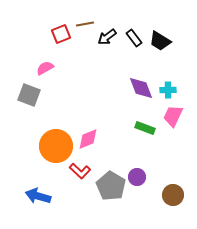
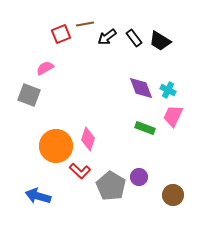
cyan cross: rotated 28 degrees clockwise
pink diamond: rotated 50 degrees counterclockwise
purple circle: moved 2 px right
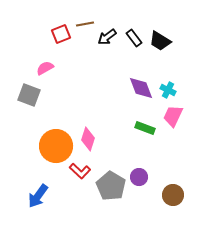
blue arrow: rotated 70 degrees counterclockwise
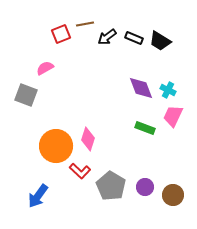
black rectangle: rotated 30 degrees counterclockwise
gray square: moved 3 px left
purple circle: moved 6 px right, 10 px down
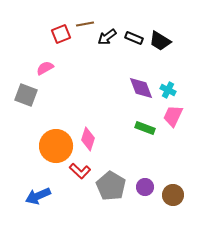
blue arrow: rotated 30 degrees clockwise
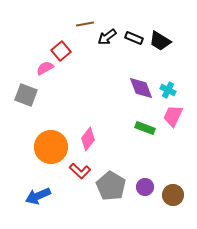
red square: moved 17 px down; rotated 18 degrees counterclockwise
pink diamond: rotated 20 degrees clockwise
orange circle: moved 5 px left, 1 px down
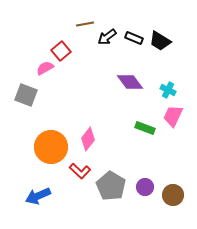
purple diamond: moved 11 px left, 6 px up; rotated 16 degrees counterclockwise
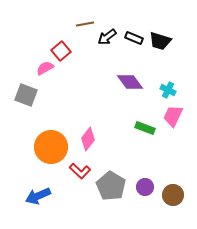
black trapezoid: rotated 15 degrees counterclockwise
